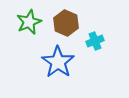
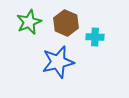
cyan cross: moved 4 px up; rotated 24 degrees clockwise
blue star: rotated 24 degrees clockwise
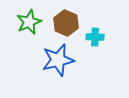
blue star: moved 2 px up
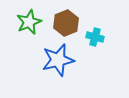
brown hexagon: rotated 15 degrees clockwise
cyan cross: rotated 12 degrees clockwise
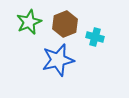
brown hexagon: moved 1 px left, 1 px down
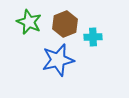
green star: rotated 25 degrees counterclockwise
cyan cross: moved 2 px left; rotated 18 degrees counterclockwise
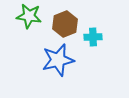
green star: moved 6 px up; rotated 15 degrees counterclockwise
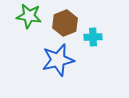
brown hexagon: moved 1 px up
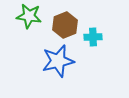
brown hexagon: moved 2 px down
blue star: moved 1 px down
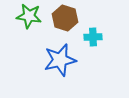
brown hexagon: moved 7 px up; rotated 20 degrees counterclockwise
blue star: moved 2 px right, 1 px up
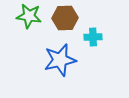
brown hexagon: rotated 20 degrees counterclockwise
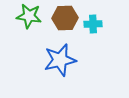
cyan cross: moved 13 px up
